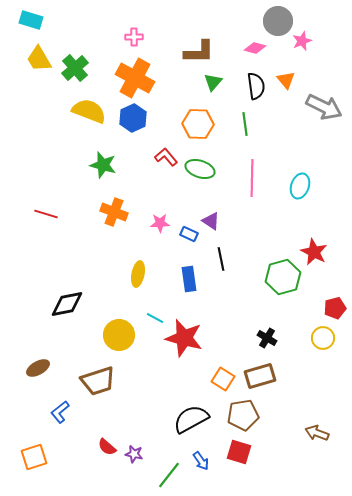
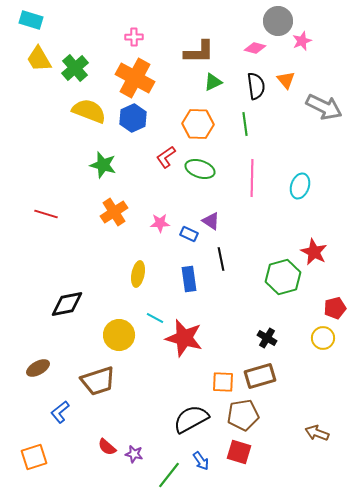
green triangle at (213, 82): rotated 24 degrees clockwise
red L-shape at (166, 157): rotated 85 degrees counterclockwise
orange cross at (114, 212): rotated 36 degrees clockwise
orange square at (223, 379): moved 3 px down; rotated 30 degrees counterclockwise
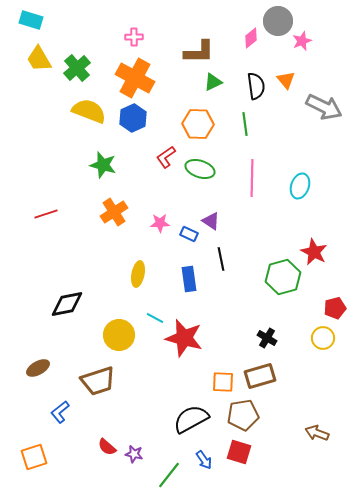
pink diamond at (255, 48): moved 4 px left, 10 px up; rotated 55 degrees counterclockwise
green cross at (75, 68): moved 2 px right
red line at (46, 214): rotated 35 degrees counterclockwise
blue arrow at (201, 461): moved 3 px right, 1 px up
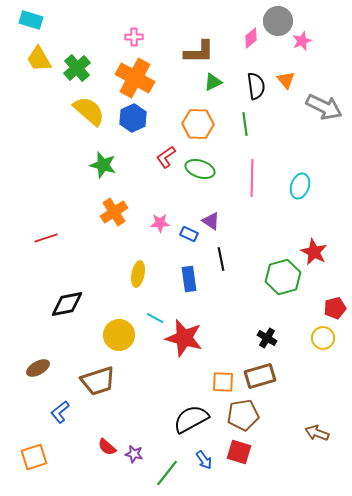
yellow semicircle at (89, 111): rotated 20 degrees clockwise
red line at (46, 214): moved 24 px down
green line at (169, 475): moved 2 px left, 2 px up
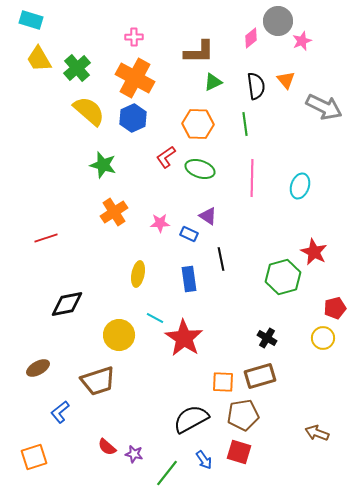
purple triangle at (211, 221): moved 3 px left, 5 px up
red star at (184, 338): rotated 18 degrees clockwise
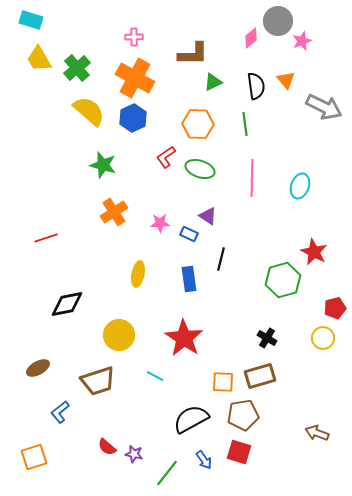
brown L-shape at (199, 52): moved 6 px left, 2 px down
black line at (221, 259): rotated 25 degrees clockwise
green hexagon at (283, 277): moved 3 px down
cyan line at (155, 318): moved 58 px down
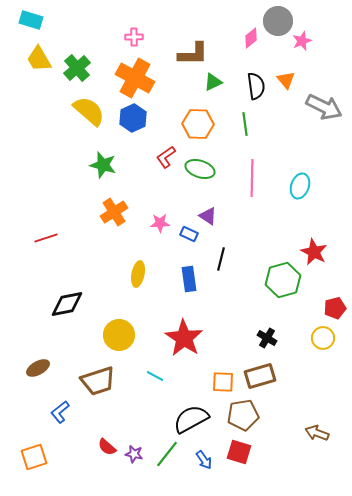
green line at (167, 473): moved 19 px up
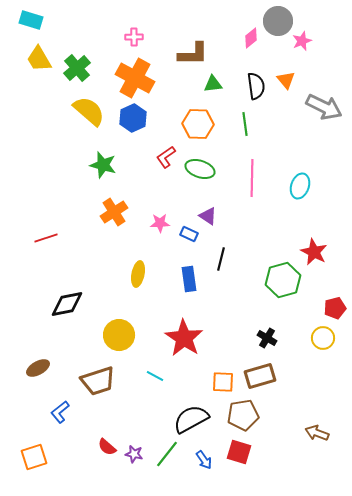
green triangle at (213, 82): moved 2 px down; rotated 18 degrees clockwise
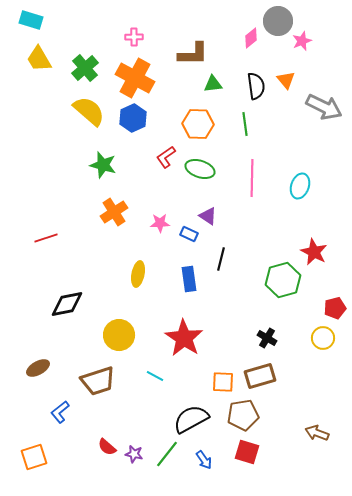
green cross at (77, 68): moved 8 px right
red square at (239, 452): moved 8 px right
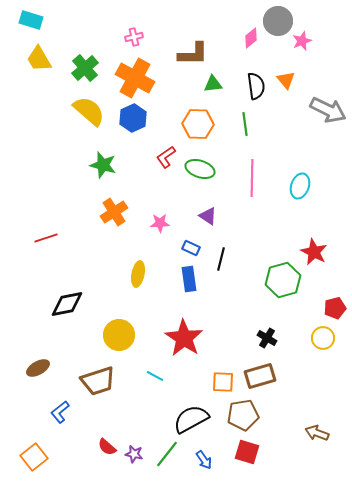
pink cross at (134, 37): rotated 12 degrees counterclockwise
gray arrow at (324, 107): moved 4 px right, 3 px down
blue rectangle at (189, 234): moved 2 px right, 14 px down
orange square at (34, 457): rotated 20 degrees counterclockwise
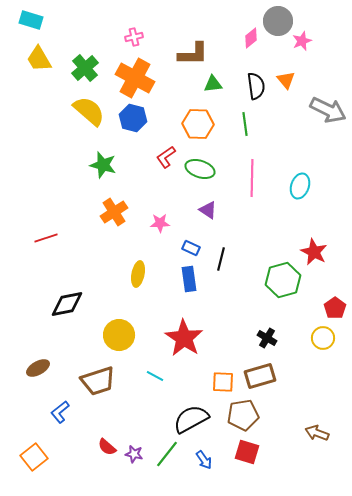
blue hexagon at (133, 118): rotated 20 degrees counterclockwise
purple triangle at (208, 216): moved 6 px up
red pentagon at (335, 308): rotated 20 degrees counterclockwise
